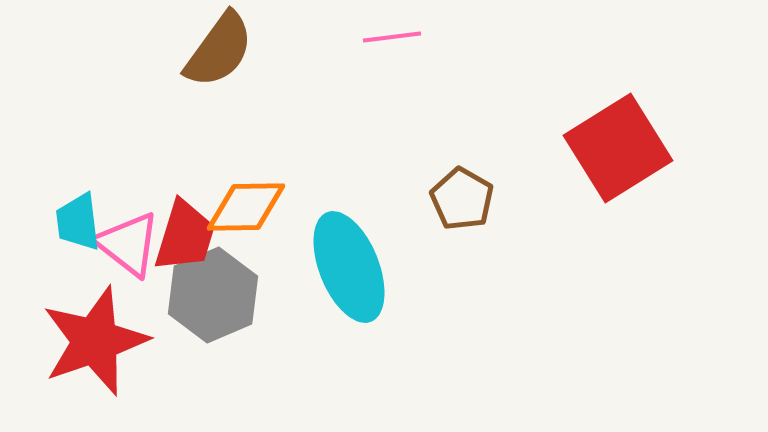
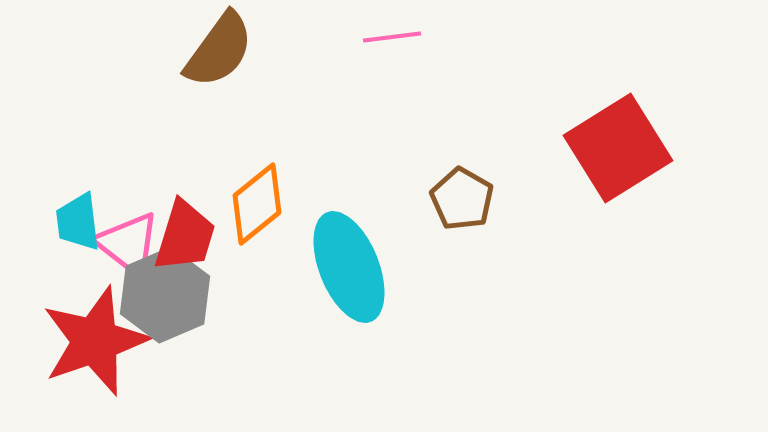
orange diamond: moved 11 px right, 3 px up; rotated 38 degrees counterclockwise
gray hexagon: moved 48 px left
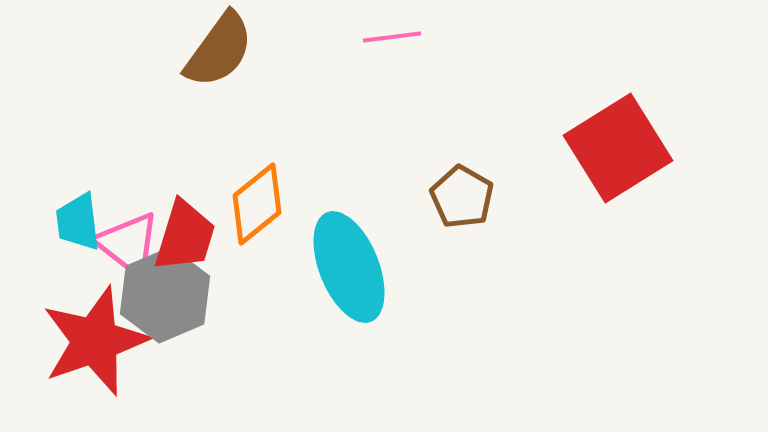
brown pentagon: moved 2 px up
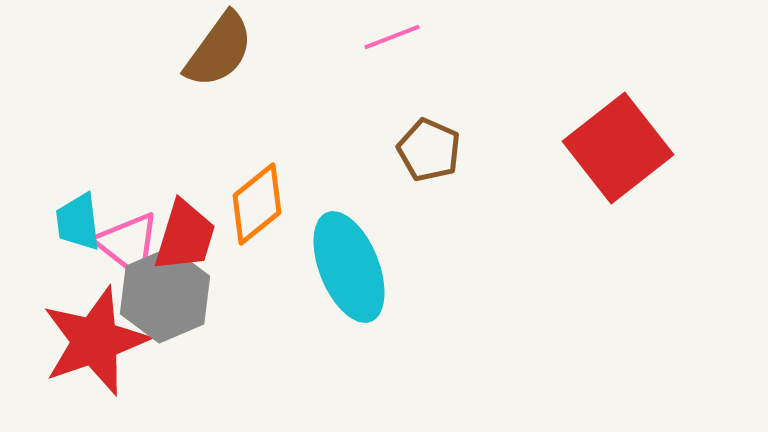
pink line: rotated 14 degrees counterclockwise
red square: rotated 6 degrees counterclockwise
brown pentagon: moved 33 px left, 47 px up; rotated 6 degrees counterclockwise
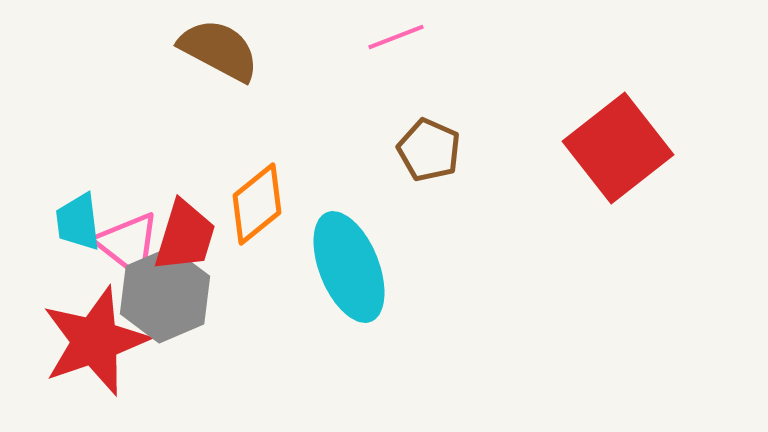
pink line: moved 4 px right
brown semicircle: rotated 98 degrees counterclockwise
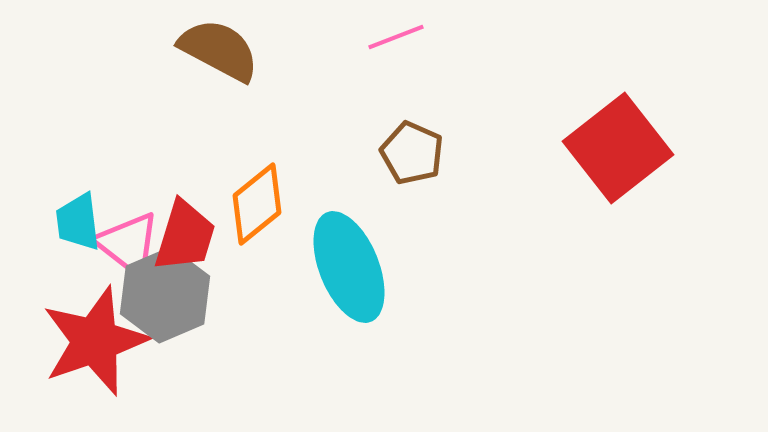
brown pentagon: moved 17 px left, 3 px down
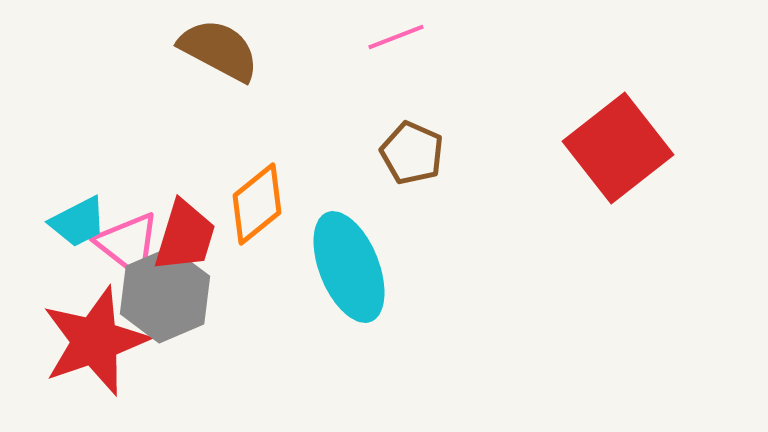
cyan trapezoid: rotated 110 degrees counterclockwise
